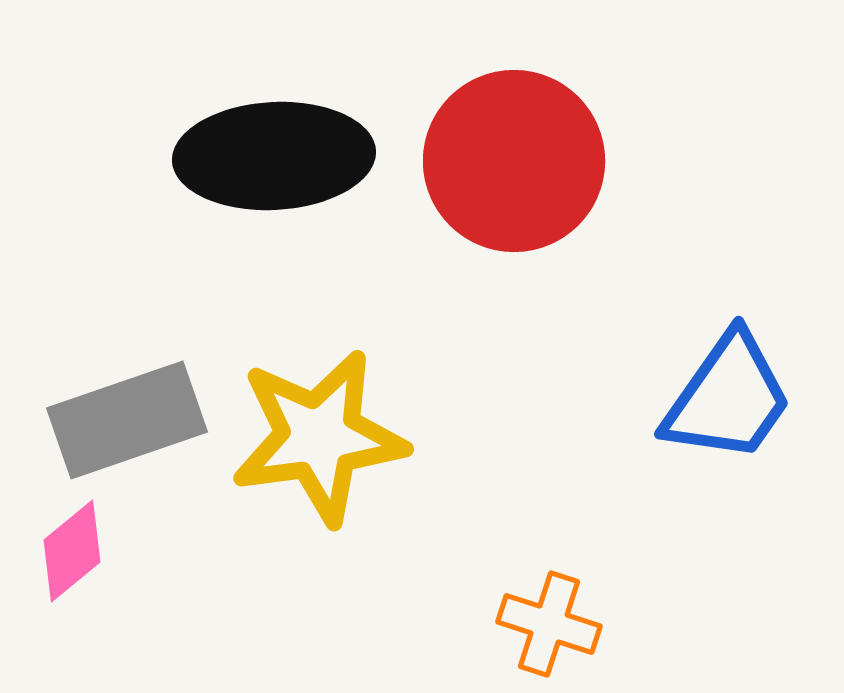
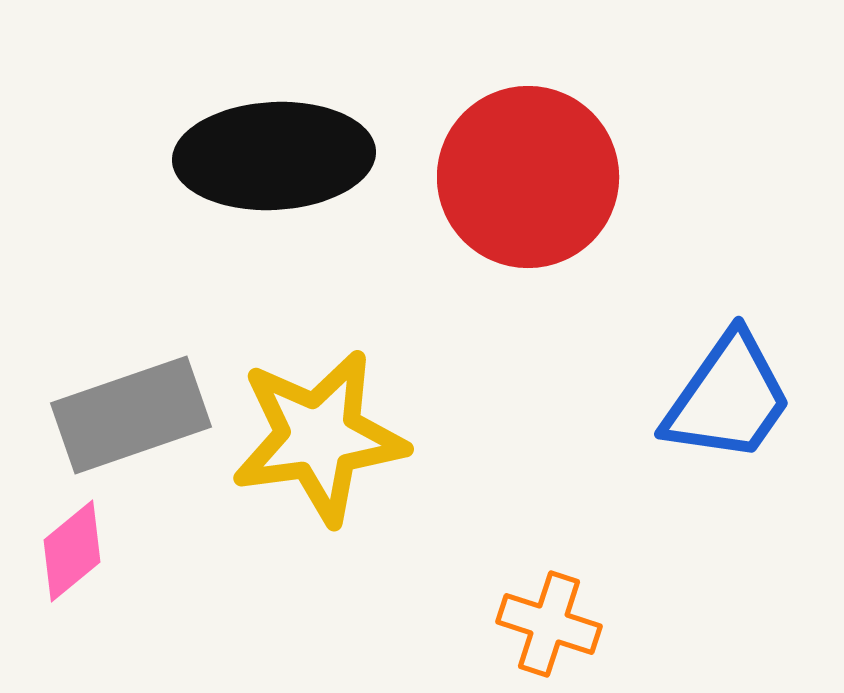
red circle: moved 14 px right, 16 px down
gray rectangle: moved 4 px right, 5 px up
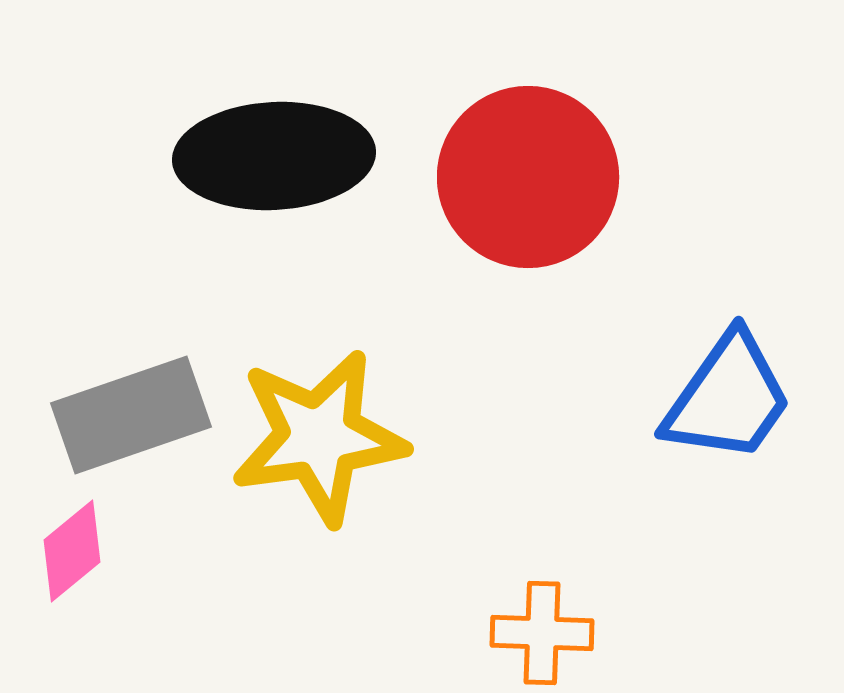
orange cross: moved 7 px left, 9 px down; rotated 16 degrees counterclockwise
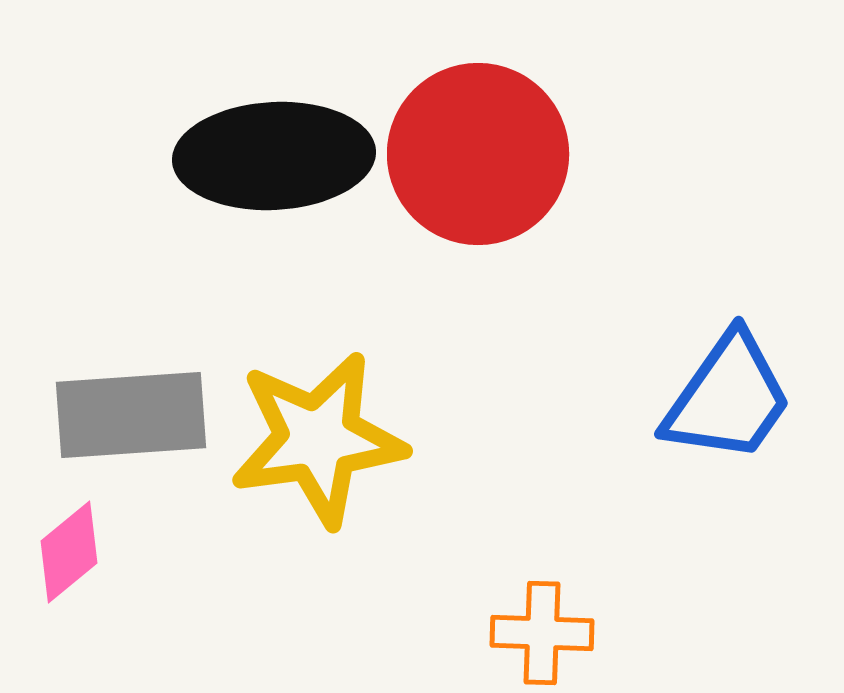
red circle: moved 50 px left, 23 px up
gray rectangle: rotated 15 degrees clockwise
yellow star: moved 1 px left, 2 px down
pink diamond: moved 3 px left, 1 px down
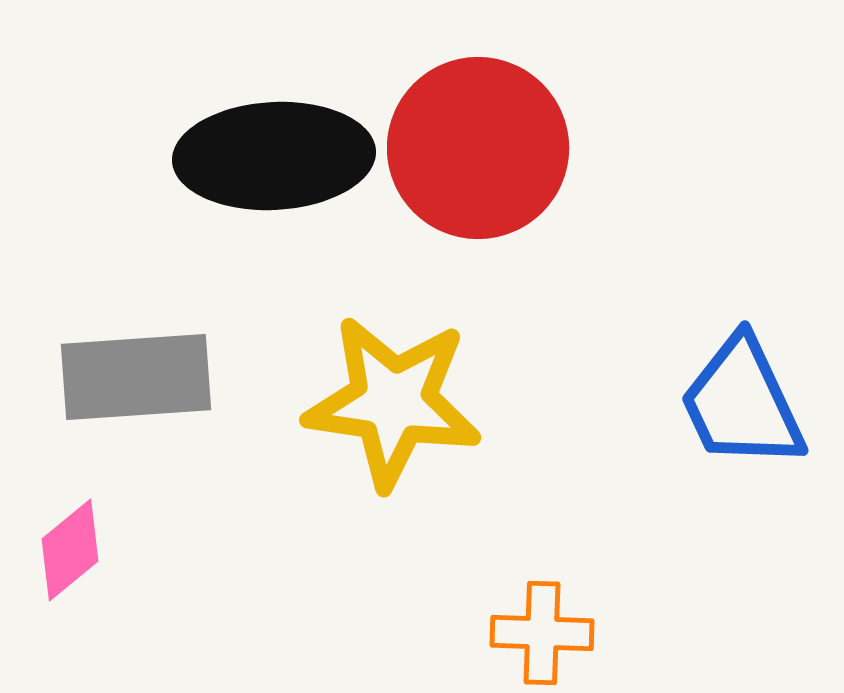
red circle: moved 6 px up
blue trapezoid: moved 14 px right, 5 px down; rotated 120 degrees clockwise
gray rectangle: moved 5 px right, 38 px up
yellow star: moved 75 px right, 37 px up; rotated 16 degrees clockwise
pink diamond: moved 1 px right, 2 px up
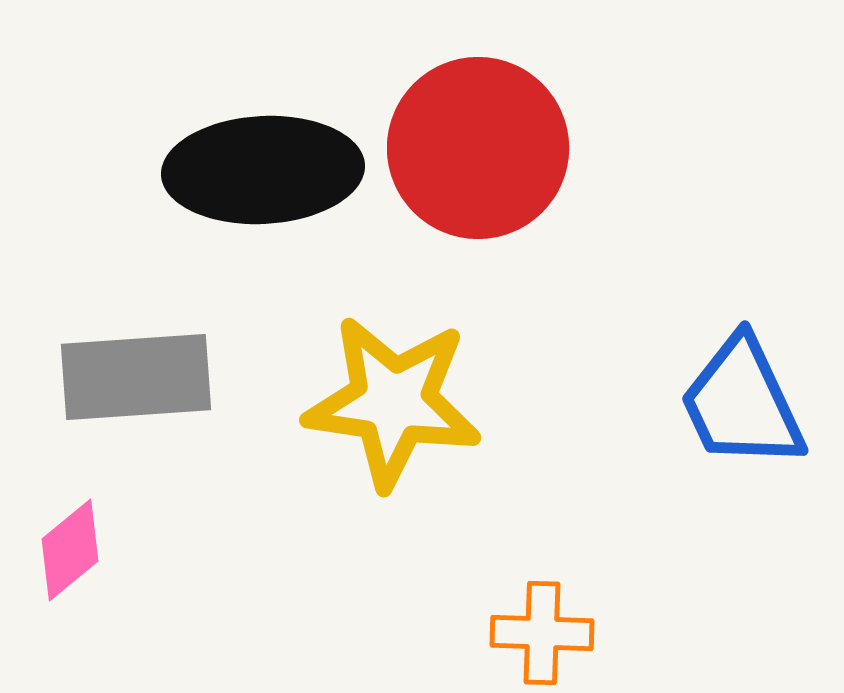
black ellipse: moved 11 px left, 14 px down
